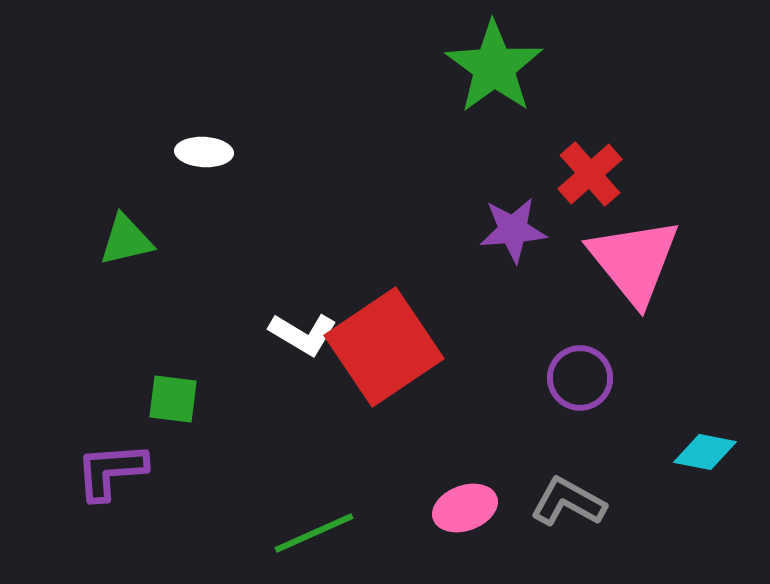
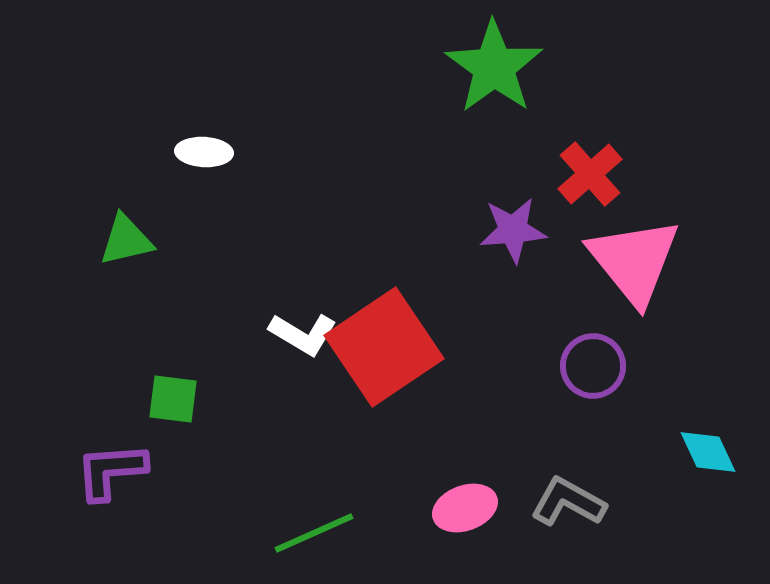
purple circle: moved 13 px right, 12 px up
cyan diamond: moved 3 px right; rotated 54 degrees clockwise
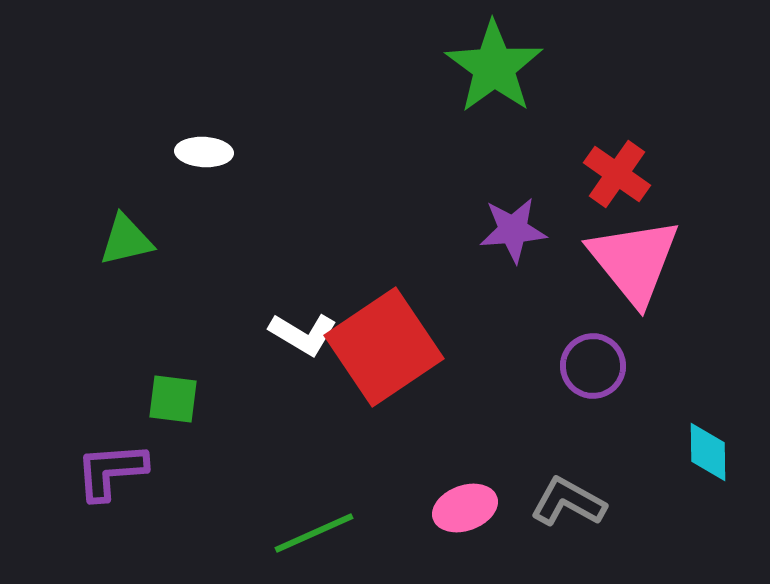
red cross: moved 27 px right; rotated 14 degrees counterclockwise
cyan diamond: rotated 24 degrees clockwise
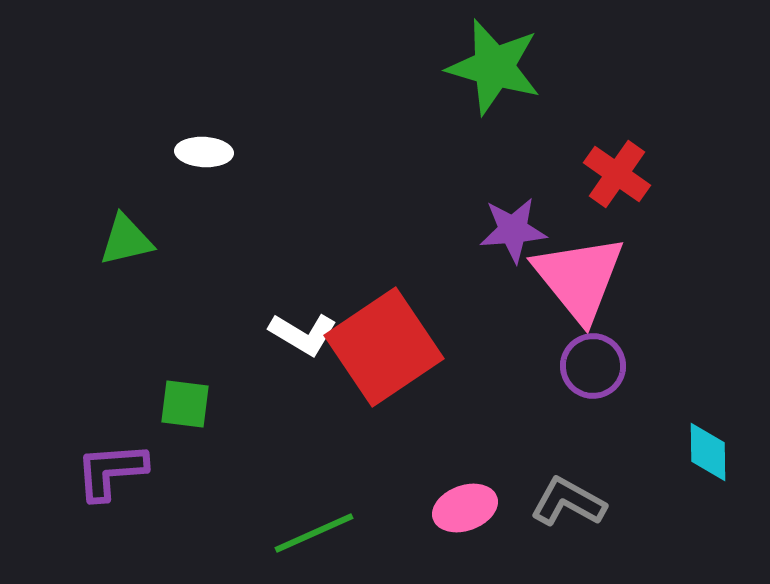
green star: rotated 20 degrees counterclockwise
pink triangle: moved 55 px left, 17 px down
green square: moved 12 px right, 5 px down
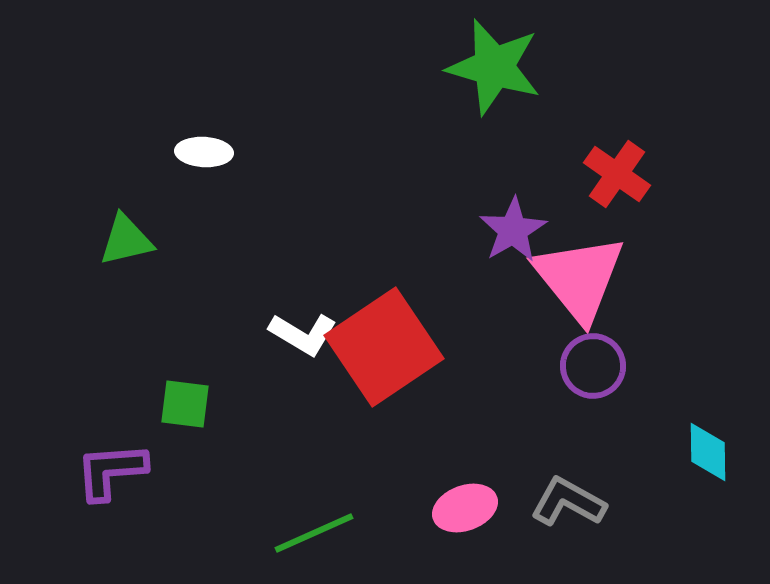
purple star: rotated 26 degrees counterclockwise
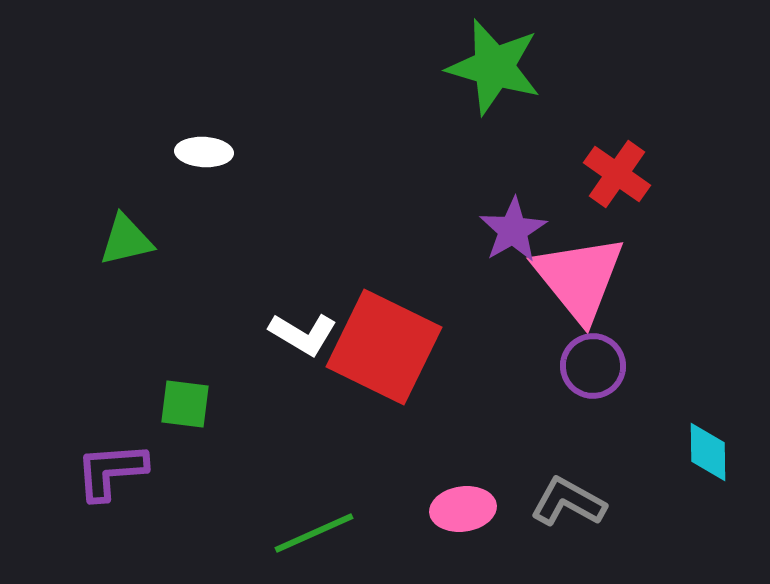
red square: rotated 30 degrees counterclockwise
pink ellipse: moved 2 px left, 1 px down; rotated 12 degrees clockwise
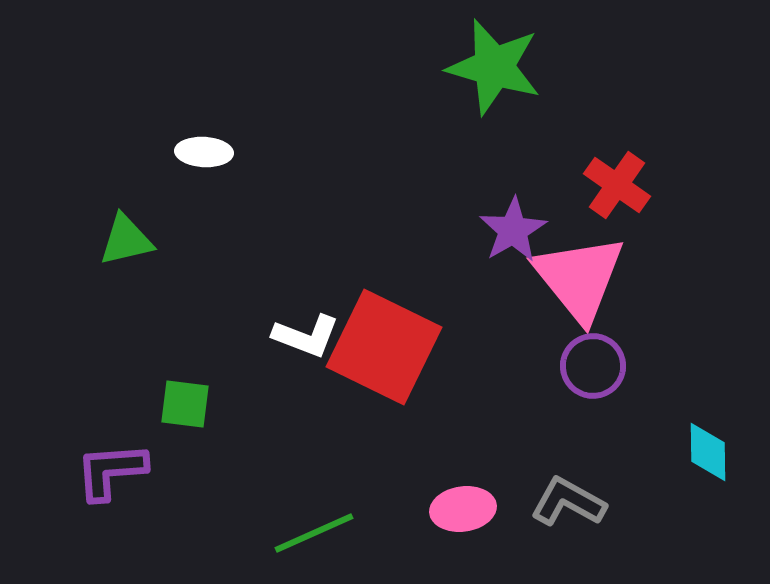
red cross: moved 11 px down
white L-shape: moved 3 px right, 2 px down; rotated 10 degrees counterclockwise
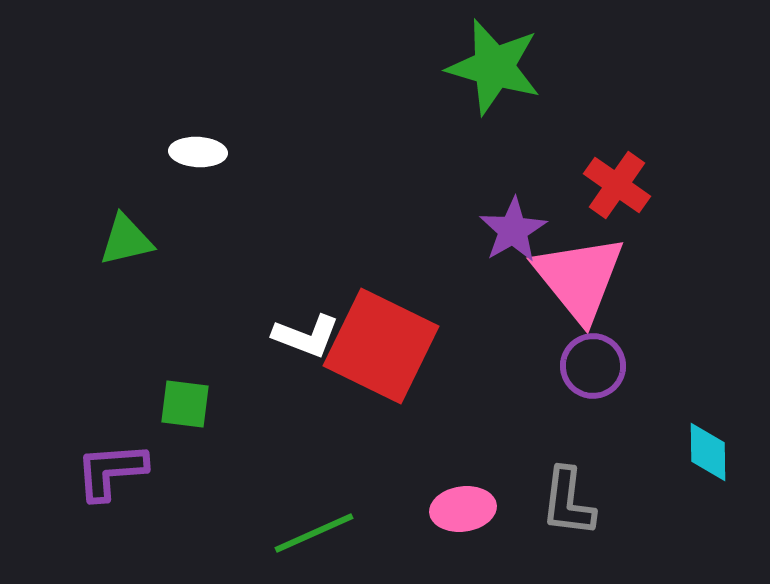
white ellipse: moved 6 px left
red square: moved 3 px left, 1 px up
gray L-shape: rotated 112 degrees counterclockwise
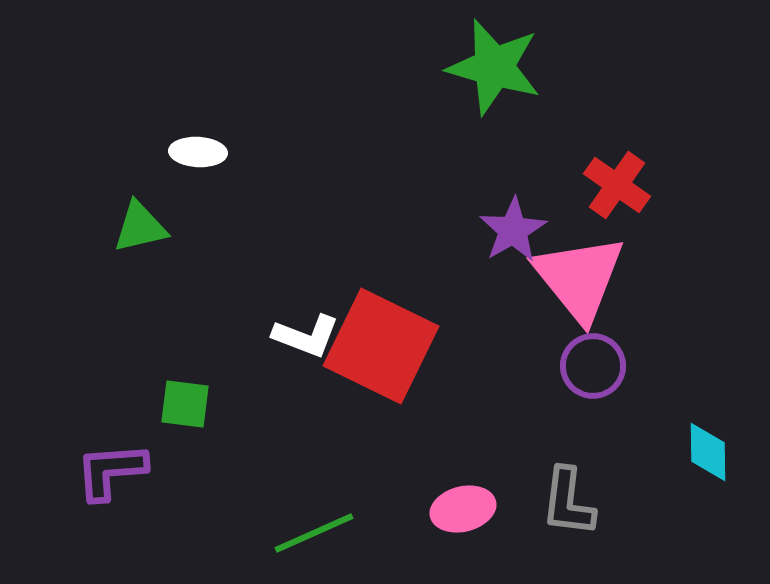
green triangle: moved 14 px right, 13 px up
pink ellipse: rotated 6 degrees counterclockwise
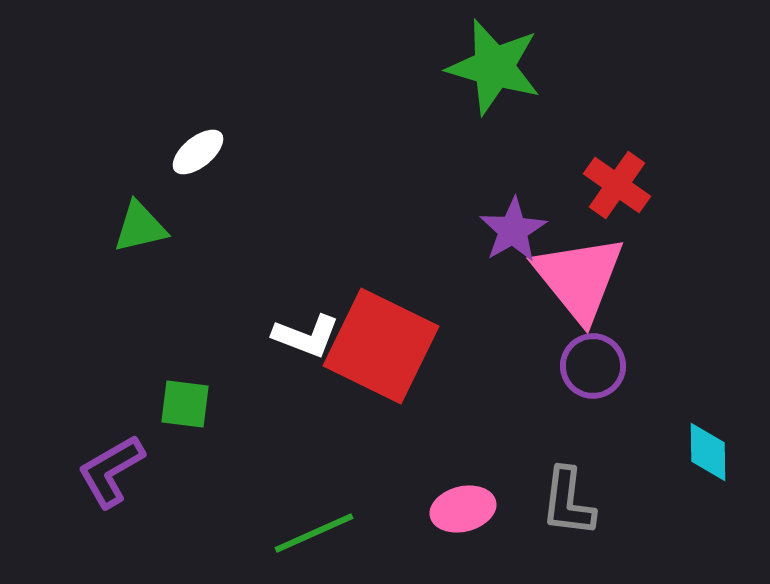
white ellipse: rotated 42 degrees counterclockwise
purple L-shape: rotated 26 degrees counterclockwise
